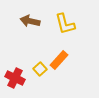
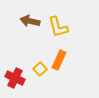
yellow L-shape: moved 7 px left, 3 px down
orange rectangle: rotated 18 degrees counterclockwise
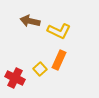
yellow L-shape: moved 1 px right, 4 px down; rotated 50 degrees counterclockwise
